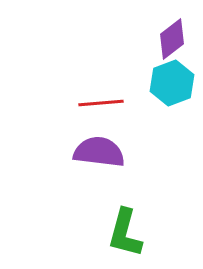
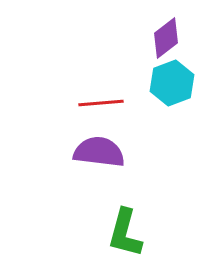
purple diamond: moved 6 px left, 1 px up
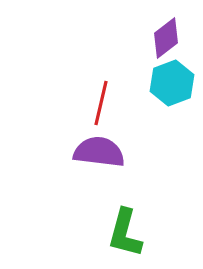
red line: rotated 72 degrees counterclockwise
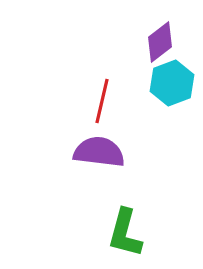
purple diamond: moved 6 px left, 4 px down
red line: moved 1 px right, 2 px up
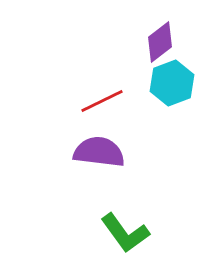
red line: rotated 51 degrees clockwise
green L-shape: rotated 51 degrees counterclockwise
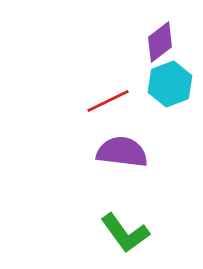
cyan hexagon: moved 2 px left, 1 px down
red line: moved 6 px right
purple semicircle: moved 23 px right
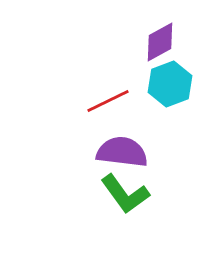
purple diamond: rotated 9 degrees clockwise
green L-shape: moved 39 px up
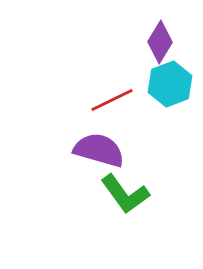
purple diamond: rotated 30 degrees counterclockwise
red line: moved 4 px right, 1 px up
purple semicircle: moved 23 px left, 2 px up; rotated 9 degrees clockwise
